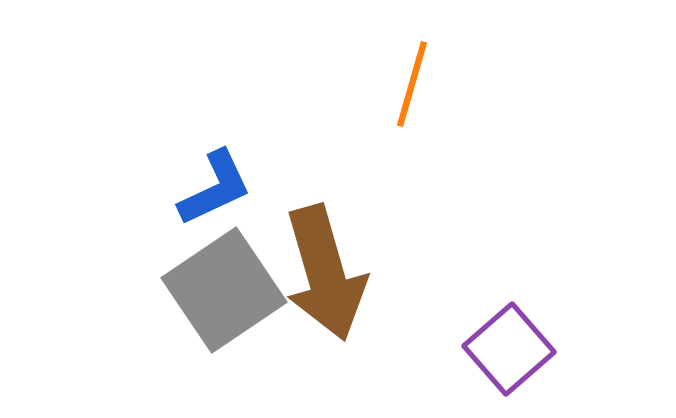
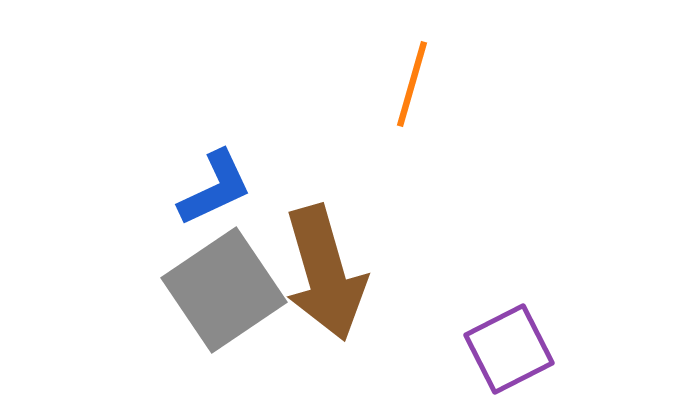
purple square: rotated 14 degrees clockwise
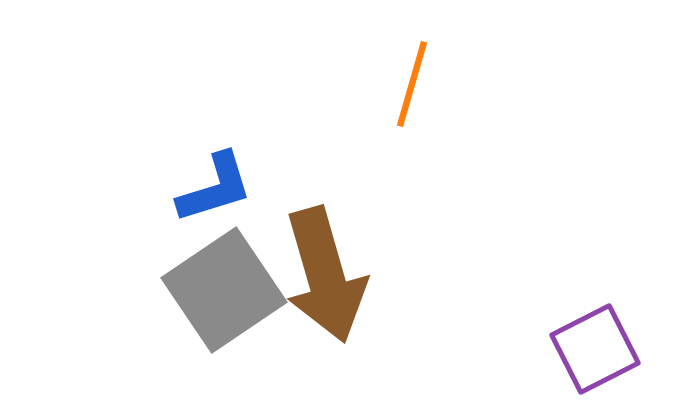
blue L-shape: rotated 8 degrees clockwise
brown arrow: moved 2 px down
purple square: moved 86 px right
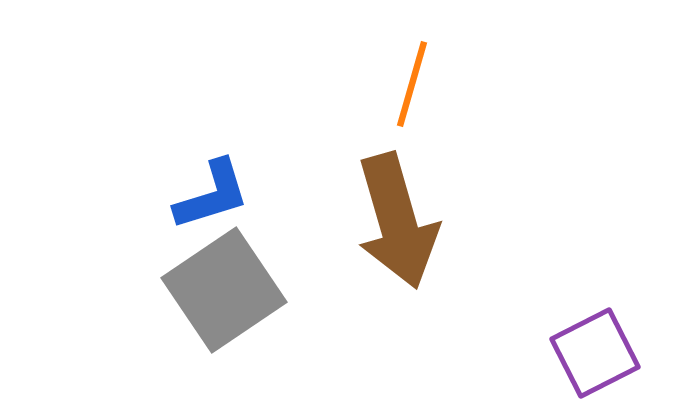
blue L-shape: moved 3 px left, 7 px down
brown arrow: moved 72 px right, 54 px up
purple square: moved 4 px down
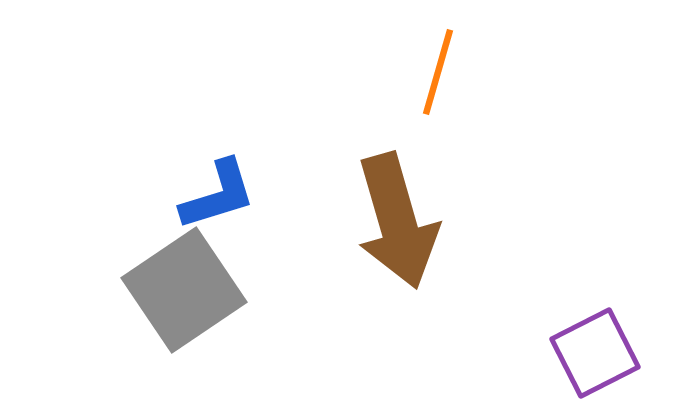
orange line: moved 26 px right, 12 px up
blue L-shape: moved 6 px right
gray square: moved 40 px left
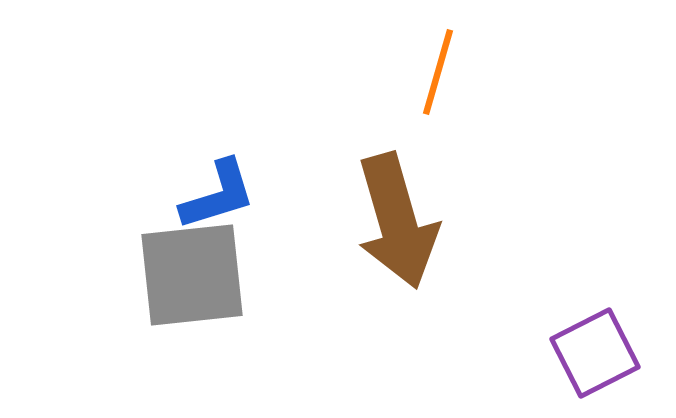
gray square: moved 8 px right, 15 px up; rotated 28 degrees clockwise
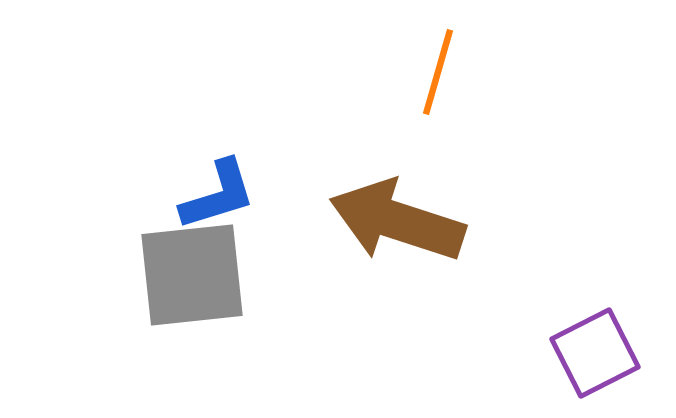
brown arrow: rotated 124 degrees clockwise
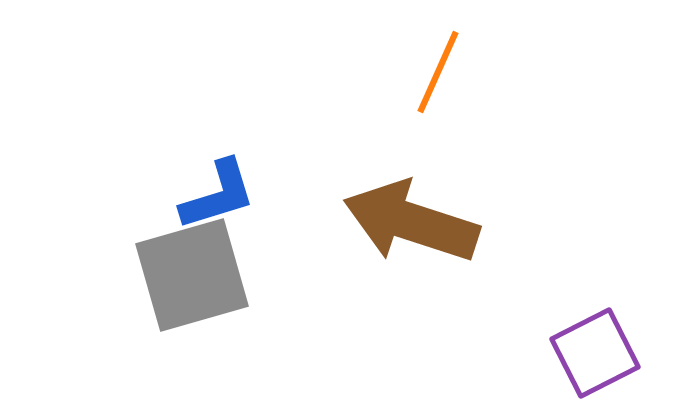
orange line: rotated 8 degrees clockwise
brown arrow: moved 14 px right, 1 px down
gray square: rotated 10 degrees counterclockwise
